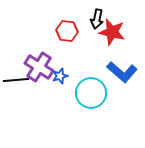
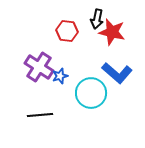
blue L-shape: moved 5 px left, 1 px down
black line: moved 24 px right, 35 px down
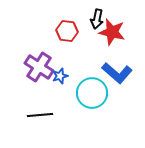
cyan circle: moved 1 px right
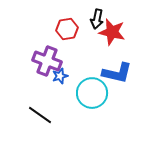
red hexagon: moved 2 px up; rotated 15 degrees counterclockwise
purple cross: moved 8 px right, 6 px up; rotated 12 degrees counterclockwise
blue L-shape: rotated 28 degrees counterclockwise
black line: rotated 40 degrees clockwise
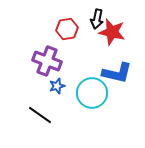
blue star: moved 3 px left, 10 px down
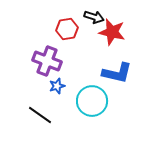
black arrow: moved 3 px left, 2 px up; rotated 84 degrees counterclockwise
cyan circle: moved 8 px down
